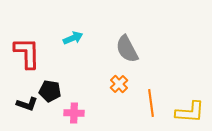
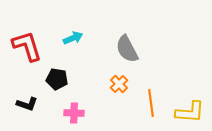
red L-shape: moved 7 px up; rotated 16 degrees counterclockwise
black pentagon: moved 7 px right, 12 px up
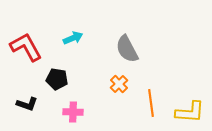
red L-shape: moved 1 px left, 1 px down; rotated 12 degrees counterclockwise
pink cross: moved 1 px left, 1 px up
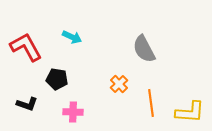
cyan arrow: moved 1 px left, 1 px up; rotated 48 degrees clockwise
gray semicircle: moved 17 px right
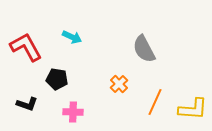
orange line: moved 4 px right, 1 px up; rotated 32 degrees clockwise
yellow L-shape: moved 3 px right, 3 px up
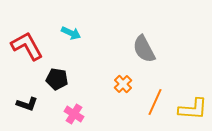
cyan arrow: moved 1 px left, 4 px up
red L-shape: moved 1 px right, 1 px up
orange cross: moved 4 px right
pink cross: moved 1 px right, 2 px down; rotated 30 degrees clockwise
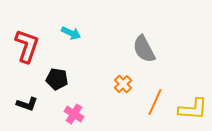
red L-shape: rotated 48 degrees clockwise
